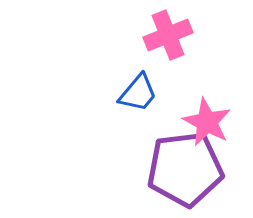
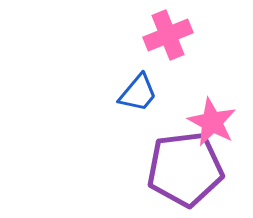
pink star: moved 5 px right
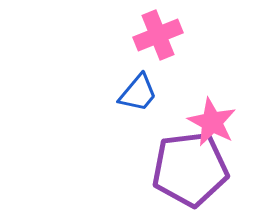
pink cross: moved 10 px left
purple pentagon: moved 5 px right
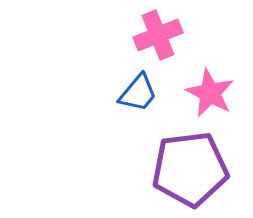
pink star: moved 2 px left, 29 px up
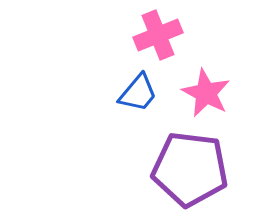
pink star: moved 4 px left
purple pentagon: rotated 14 degrees clockwise
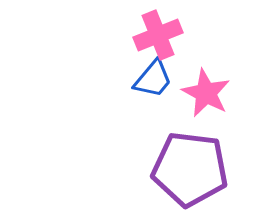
blue trapezoid: moved 15 px right, 14 px up
